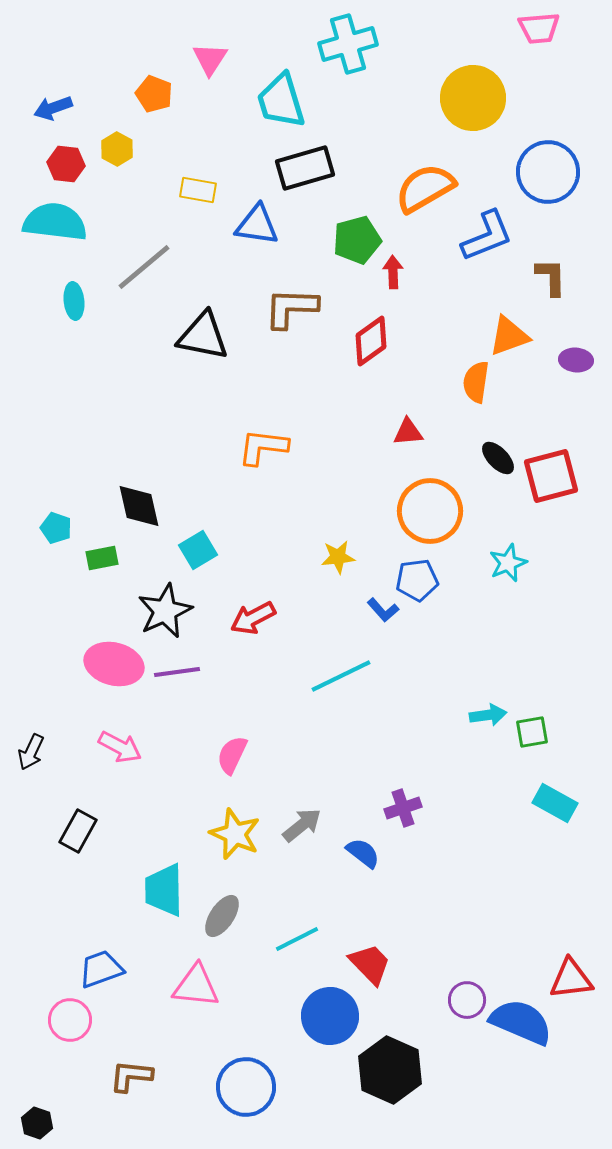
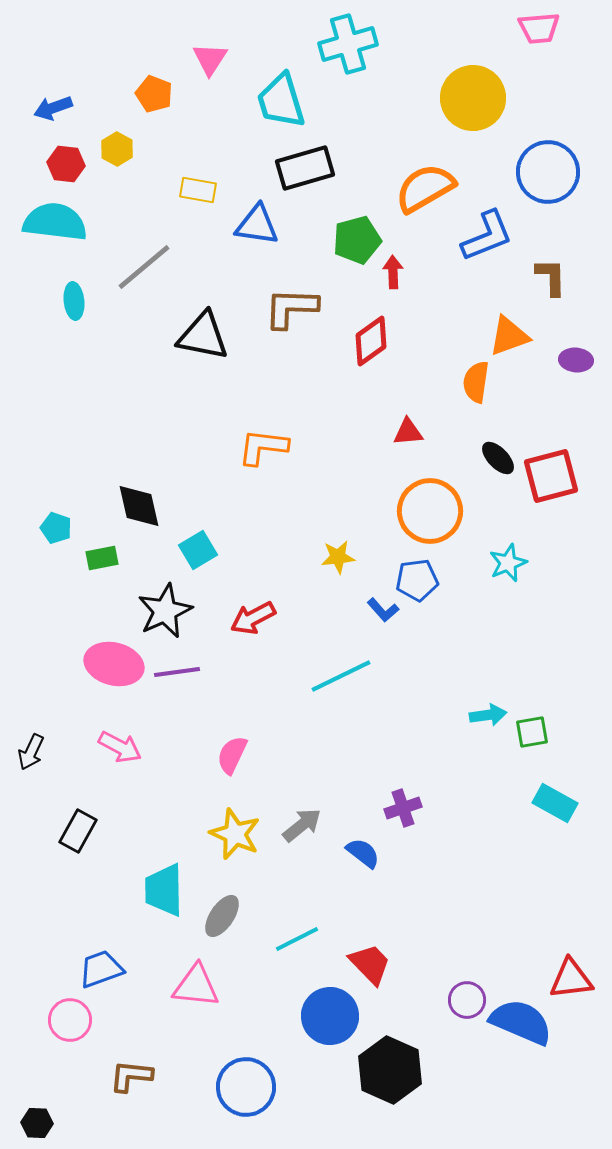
black hexagon at (37, 1123): rotated 16 degrees counterclockwise
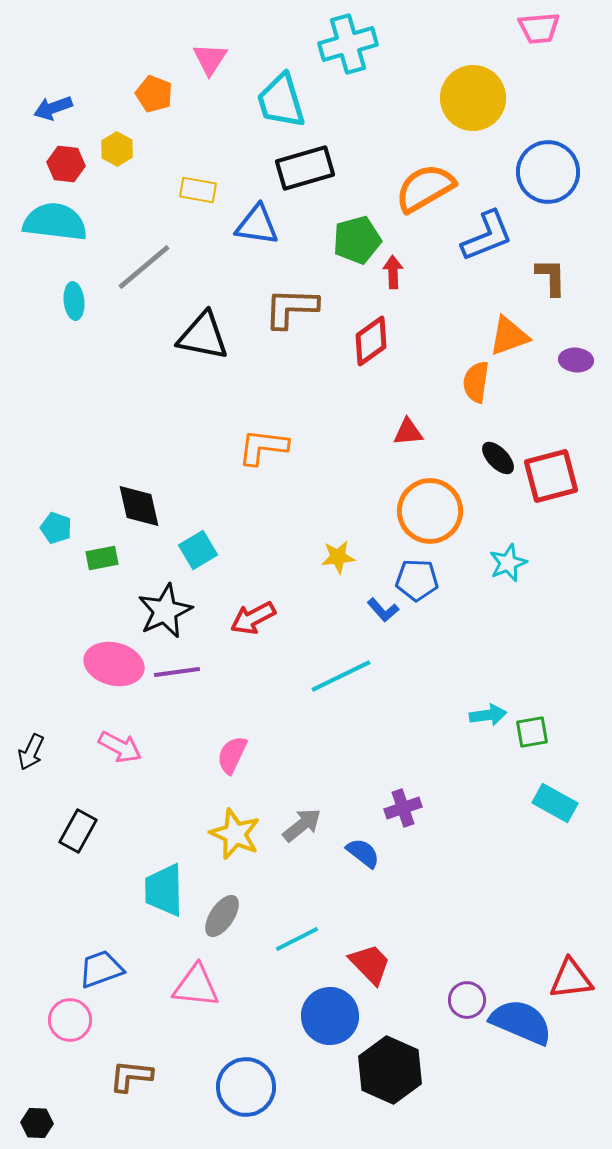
blue pentagon at (417, 580): rotated 9 degrees clockwise
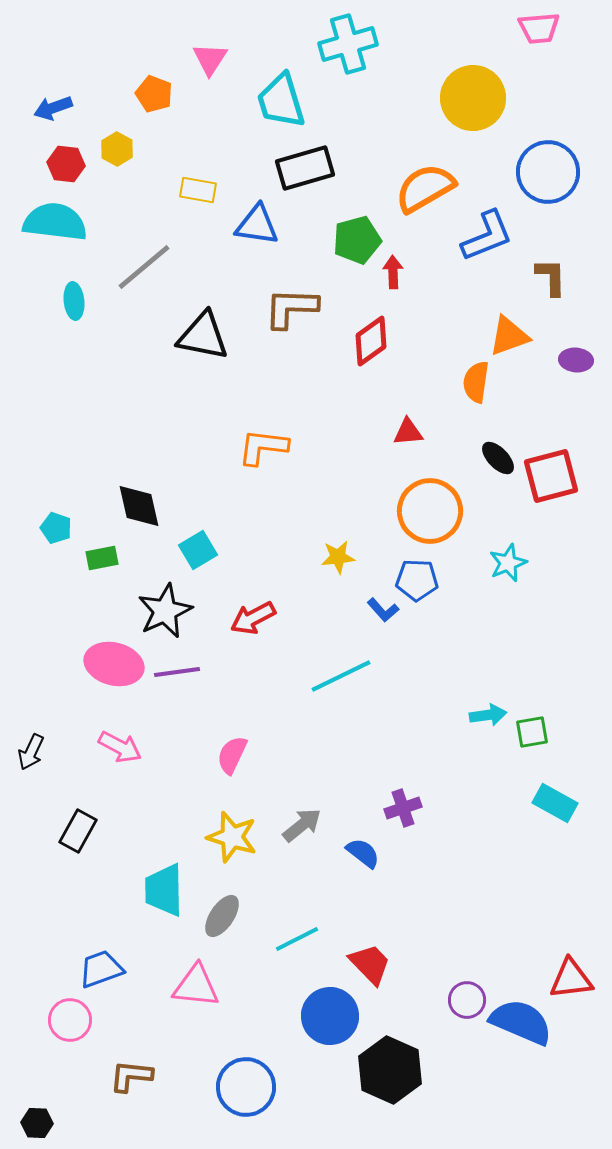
yellow star at (235, 834): moved 3 px left, 3 px down; rotated 6 degrees counterclockwise
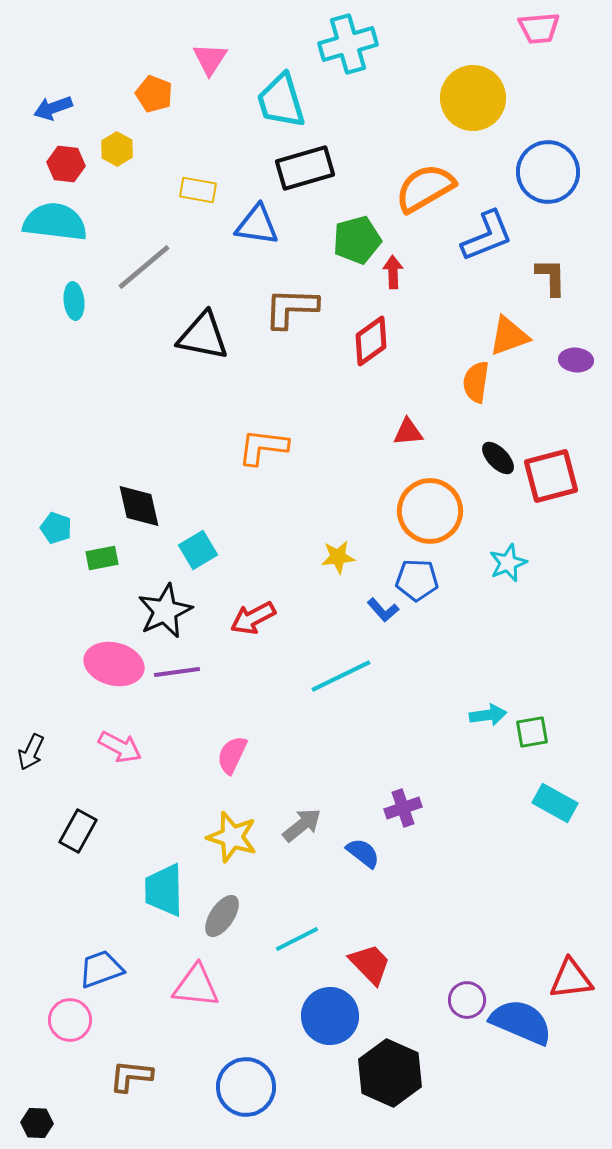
black hexagon at (390, 1070): moved 3 px down
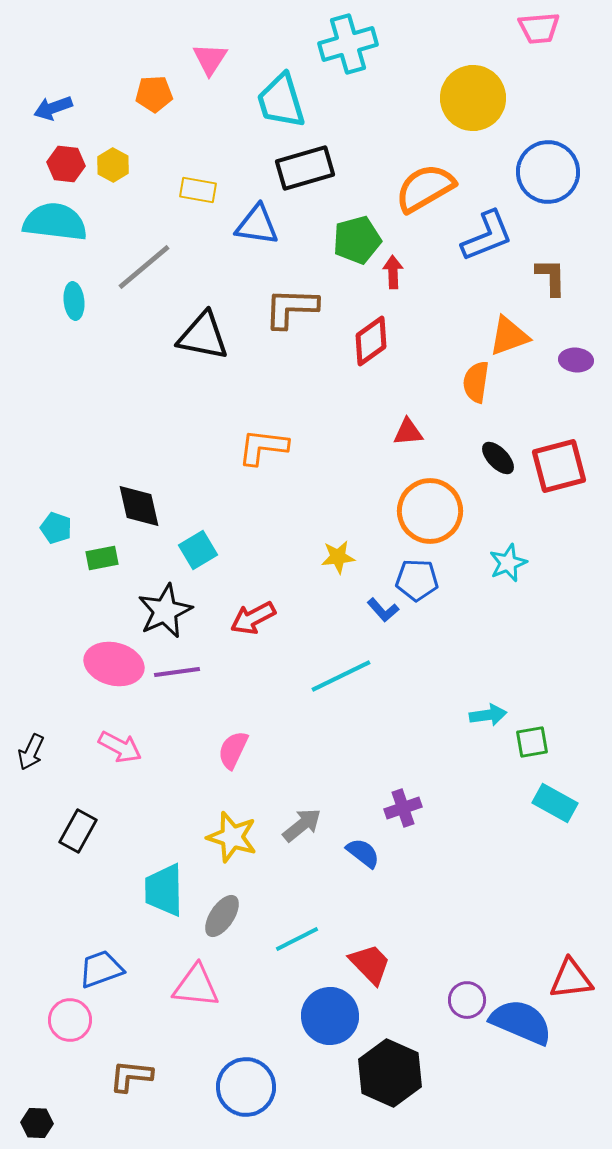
orange pentagon at (154, 94): rotated 24 degrees counterclockwise
yellow hexagon at (117, 149): moved 4 px left, 16 px down
red square at (551, 476): moved 8 px right, 10 px up
green square at (532, 732): moved 10 px down
pink semicircle at (232, 755): moved 1 px right, 5 px up
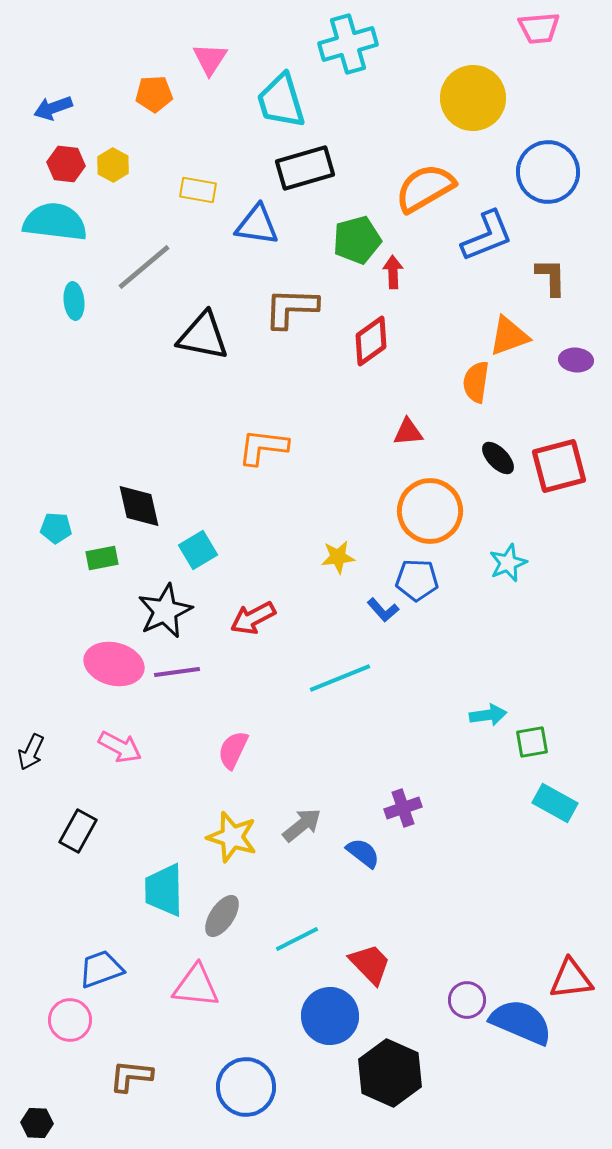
cyan pentagon at (56, 528): rotated 16 degrees counterclockwise
cyan line at (341, 676): moved 1 px left, 2 px down; rotated 4 degrees clockwise
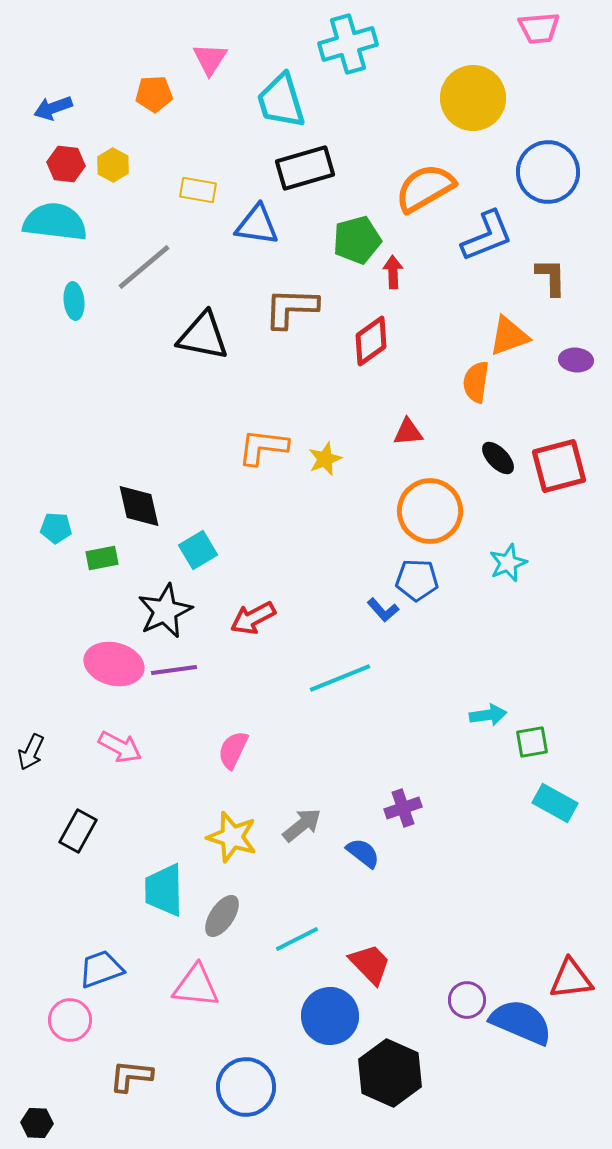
yellow star at (338, 557): moved 13 px left, 98 px up; rotated 16 degrees counterclockwise
purple line at (177, 672): moved 3 px left, 2 px up
